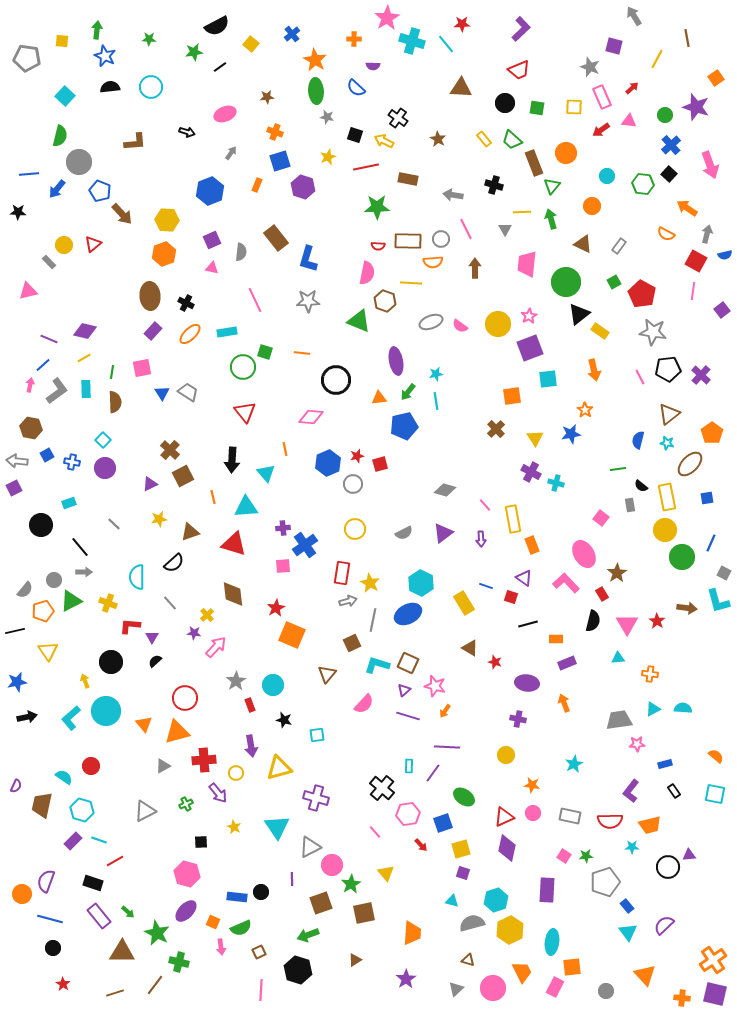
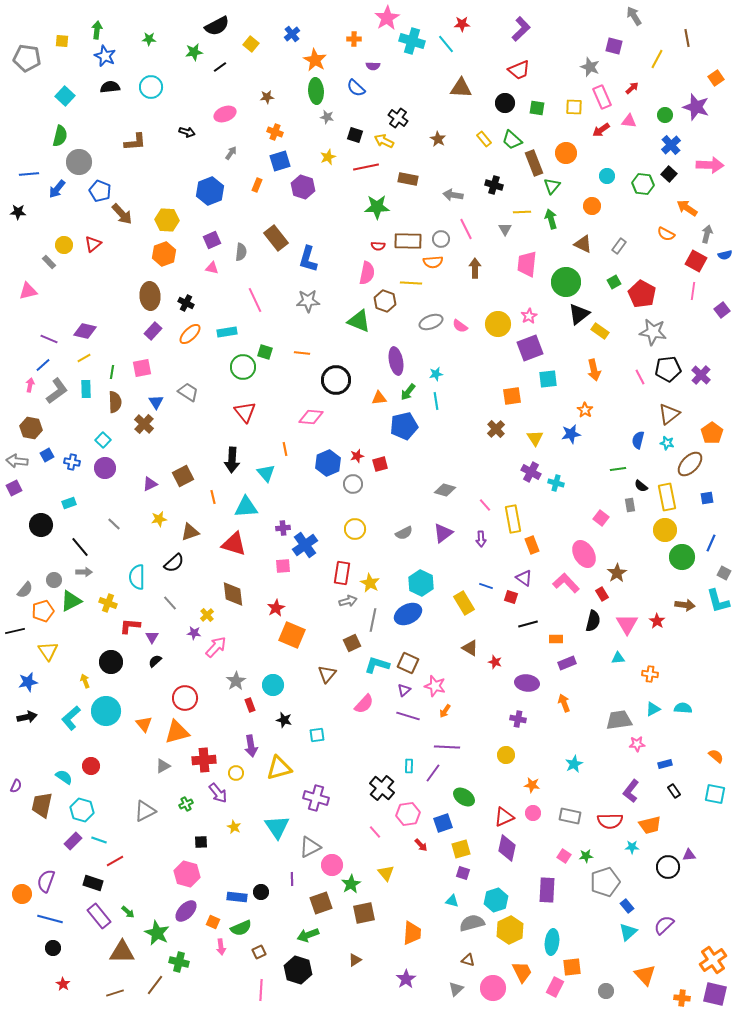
pink arrow at (710, 165): rotated 68 degrees counterclockwise
blue triangle at (162, 393): moved 6 px left, 9 px down
brown cross at (170, 450): moved 26 px left, 26 px up
brown arrow at (687, 608): moved 2 px left, 3 px up
blue star at (17, 682): moved 11 px right
cyan triangle at (628, 932): rotated 24 degrees clockwise
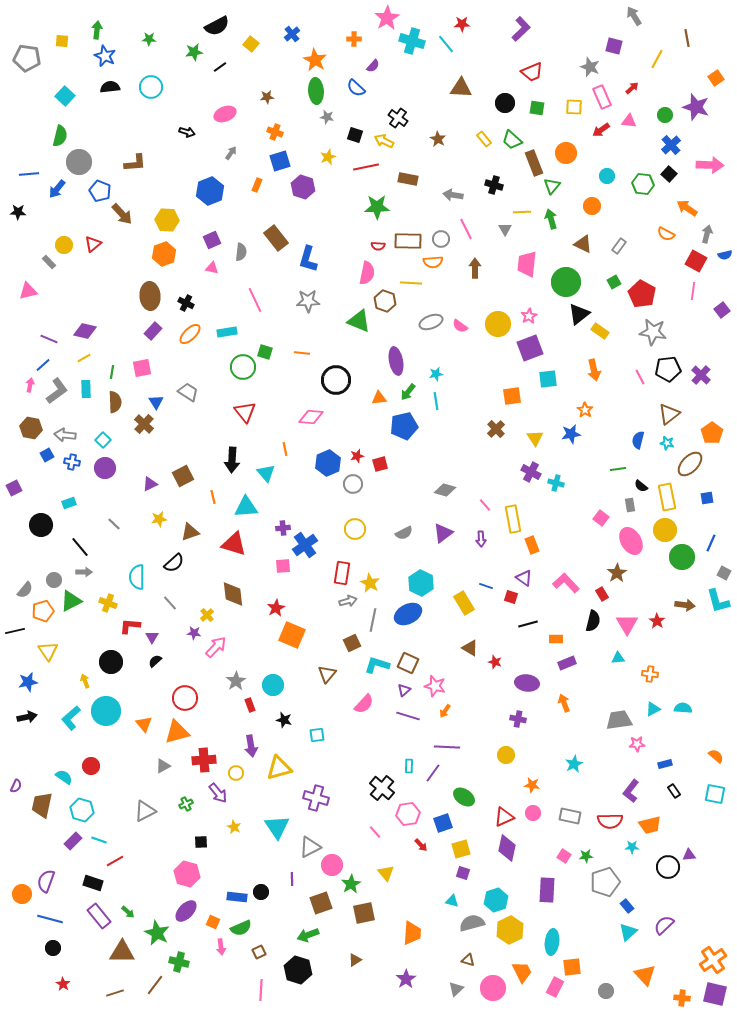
purple semicircle at (373, 66): rotated 48 degrees counterclockwise
red trapezoid at (519, 70): moved 13 px right, 2 px down
brown L-shape at (135, 142): moved 21 px down
gray arrow at (17, 461): moved 48 px right, 26 px up
pink ellipse at (584, 554): moved 47 px right, 13 px up
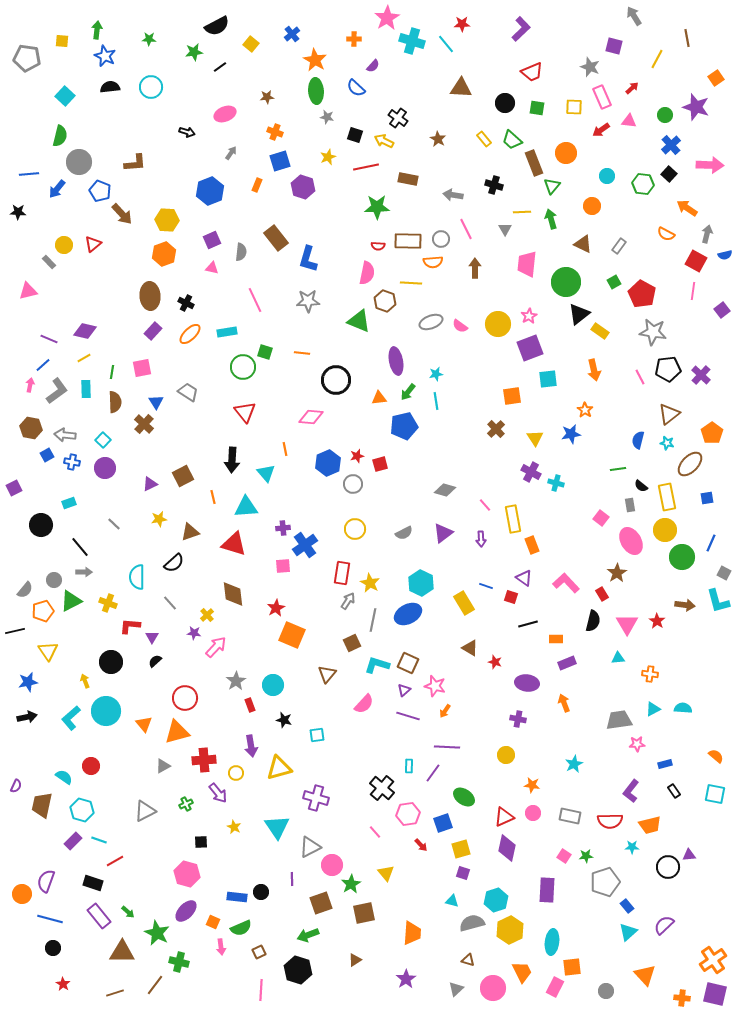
gray arrow at (348, 601): rotated 42 degrees counterclockwise
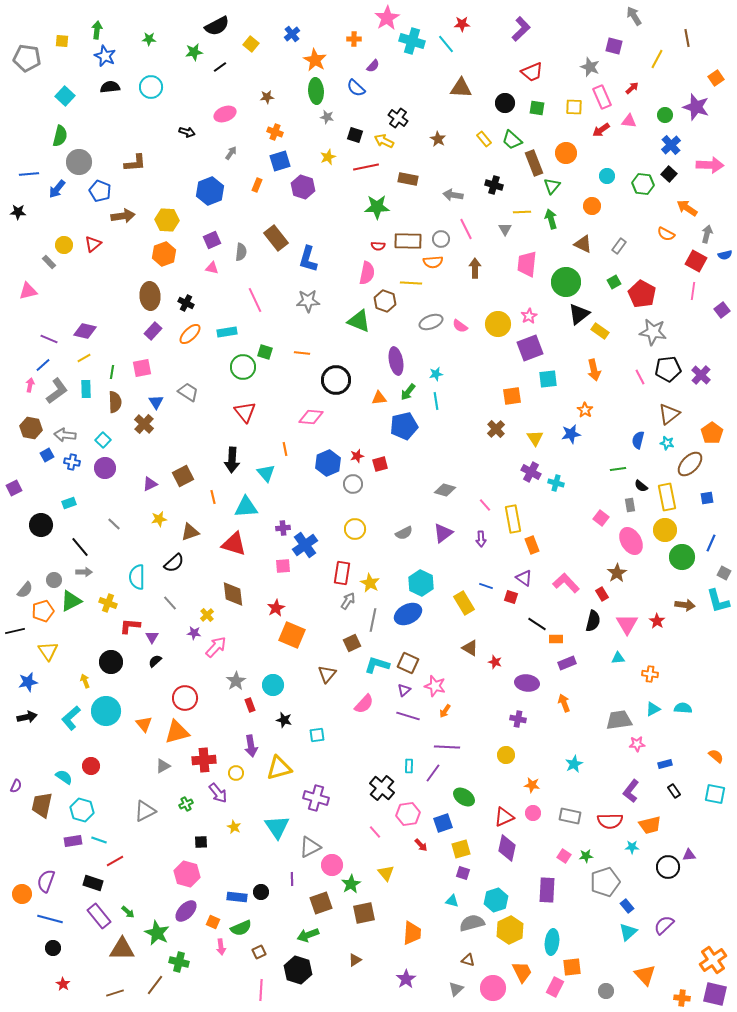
brown arrow at (122, 214): moved 1 px right, 2 px down; rotated 55 degrees counterclockwise
black line at (528, 624): moved 9 px right; rotated 48 degrees clockwise
purple rectangle at (73, 841): rotated 36 degrees clockwise
brown triangle at (122, 952): moved 3 px up
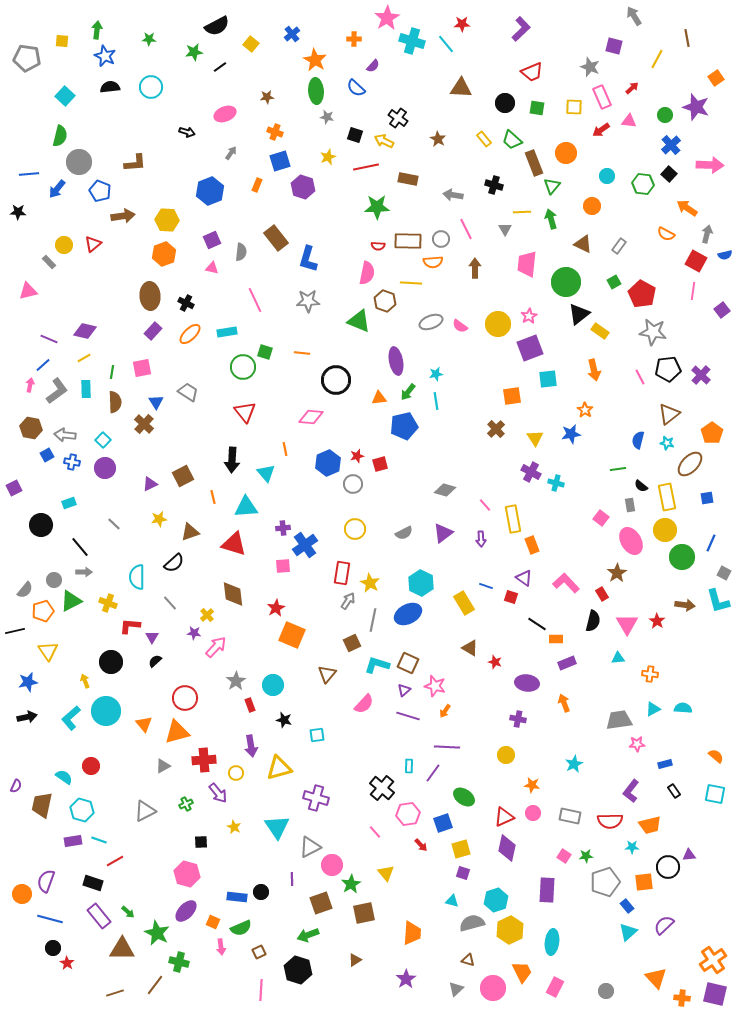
orange square at (572, 967): moved 72 px right, 85 px up
orange triangle at (645, 975): moved 11 px right, 3 px down
red star at (63, 984): moved 4 px right, 21 px up
